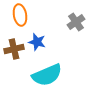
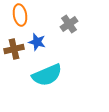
gray cross: moved 7 px left, 2 px down
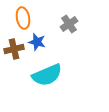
orange ellipse: moved 3 px right, 3 px down
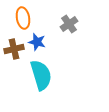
cyan semicircle: moved 6 px left; rotated 84 degrees counterclockwise
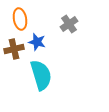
orange ellipse: moved 3 px left, 1 px down
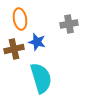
gray cross: rotated 24 degrees clockwise
cyan semicircle: moved 3 px down
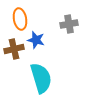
blue star: moved 1 px left, 2 px up
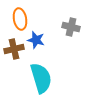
gray cross: moved 2 px right, 3 px down; rotated 24 degrees clockwise
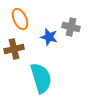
orange ellipse: rotated 15 degrees counterclockwise
blue star: moved 13 px right, 3 px up
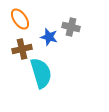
orange ellipse: rotated 10 degrees counterclockwise
brown cross: moved 8 px right
cyan semicircle: moved 5 px up
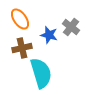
gray cross: rotated 24 degrees clockwise
blue star: moved 2 px up
brown cross: moved 1 px up
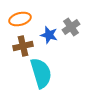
orange ellipse: rotated 70 degrees counterclockwise
gray cross: rotated 18 degrees clockwise
brown cross: moved 1 px right, 2 px up
